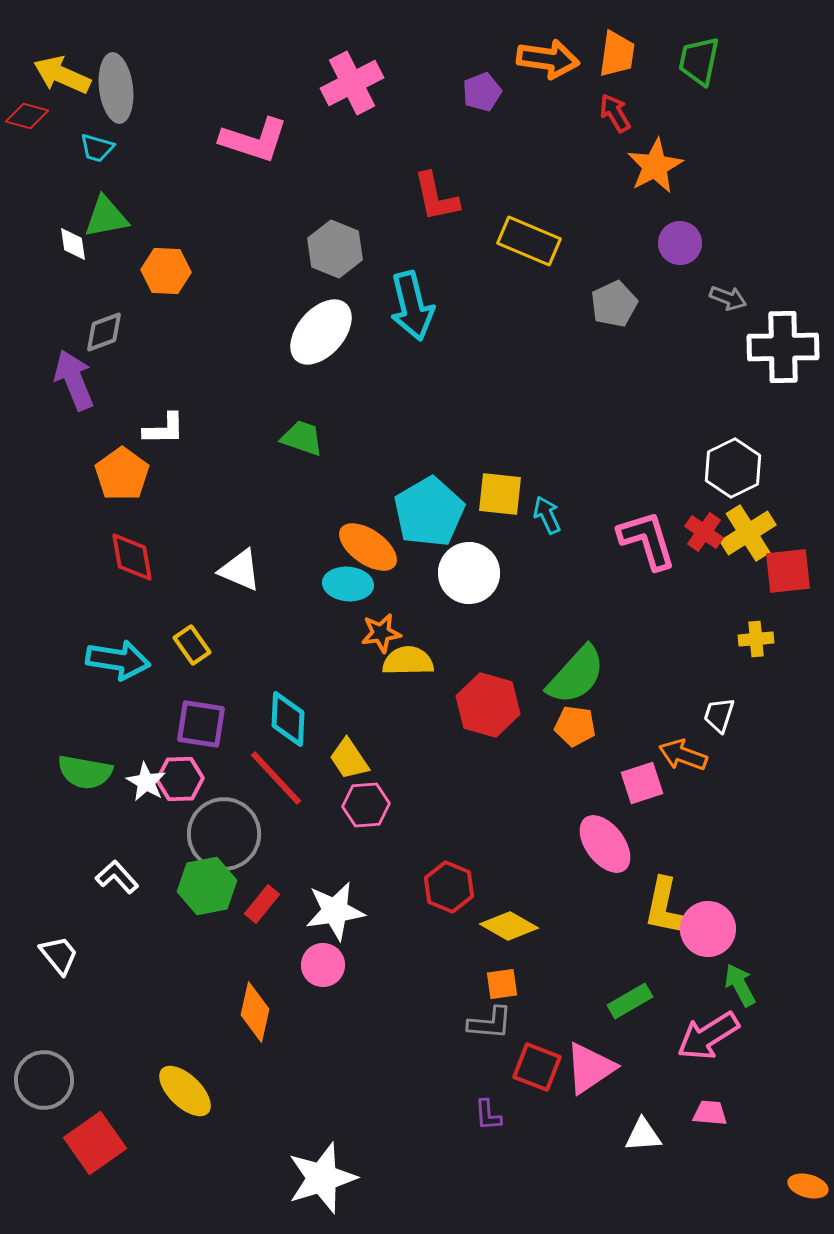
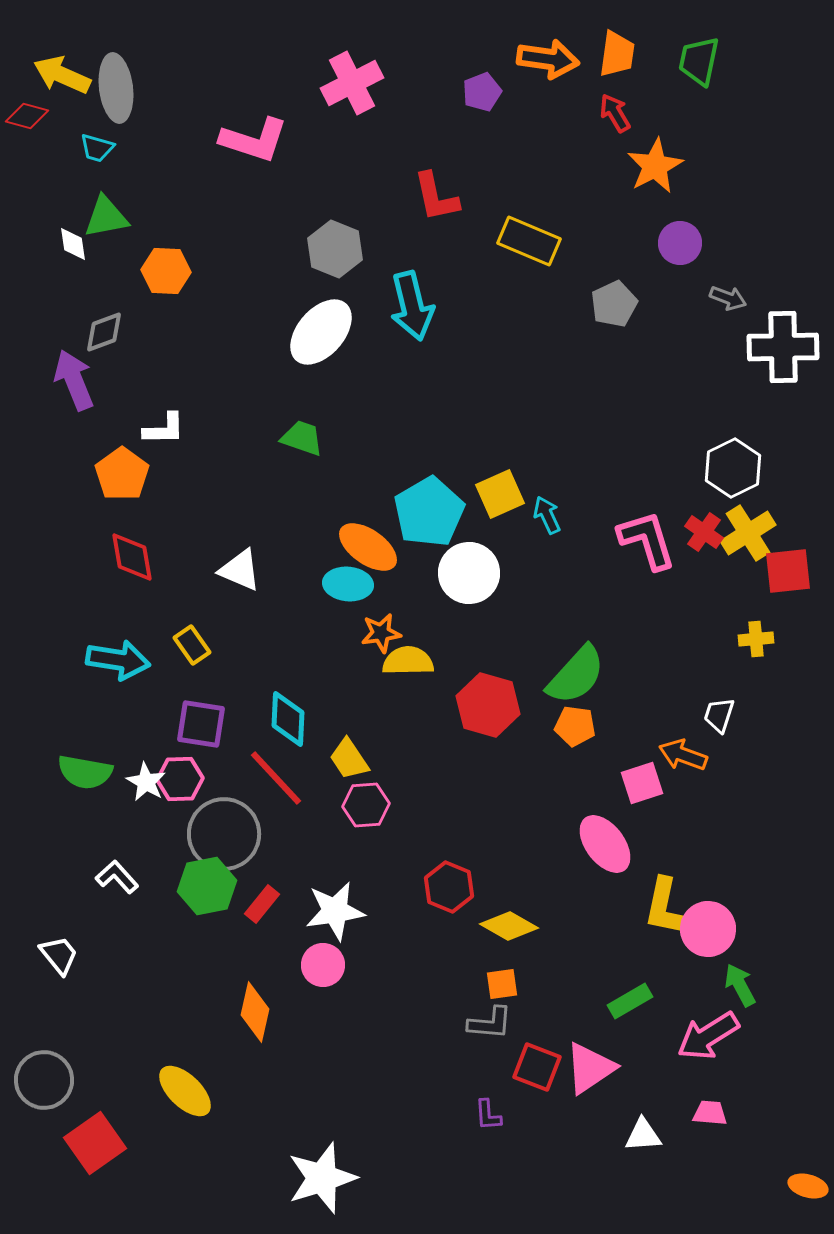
yellow square at (500, 494): rotated 30 degrees counterclockwise
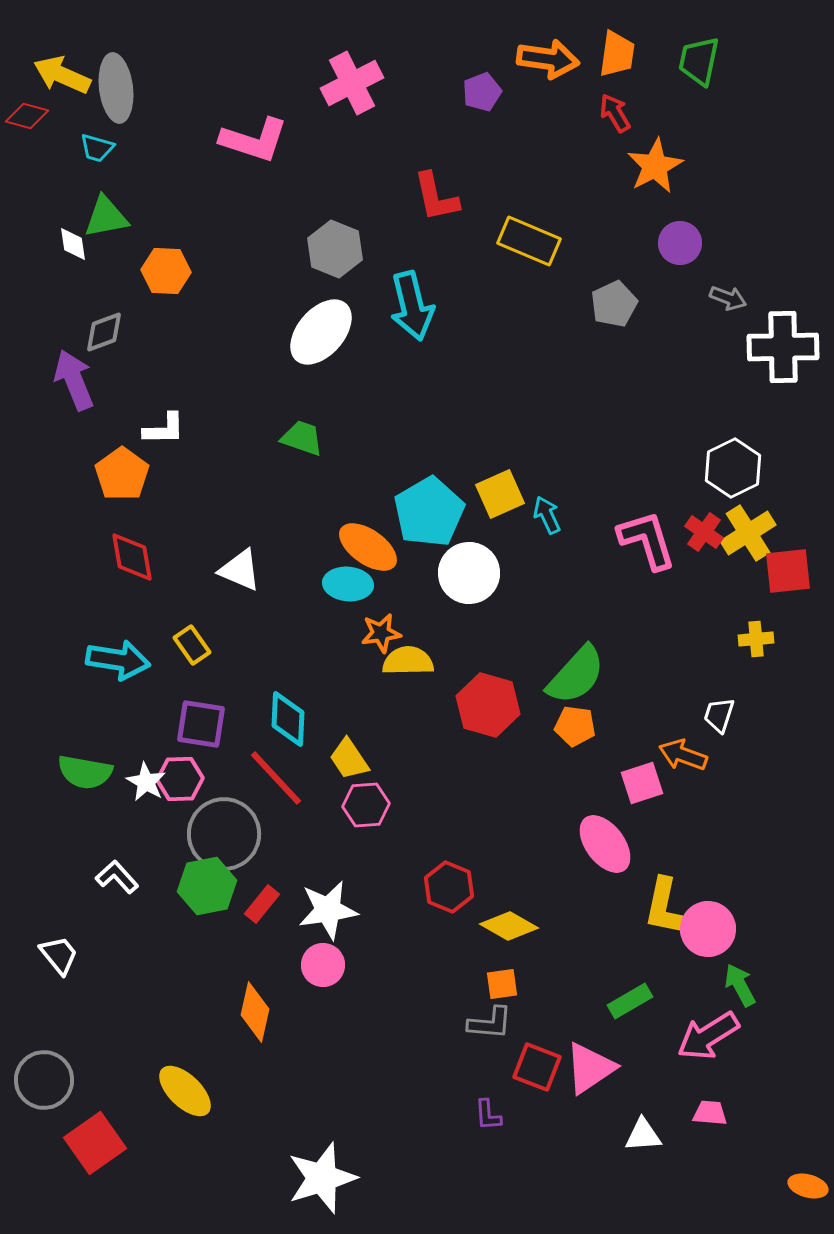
white star at (335, 911): moved 7 px left, 1 px up
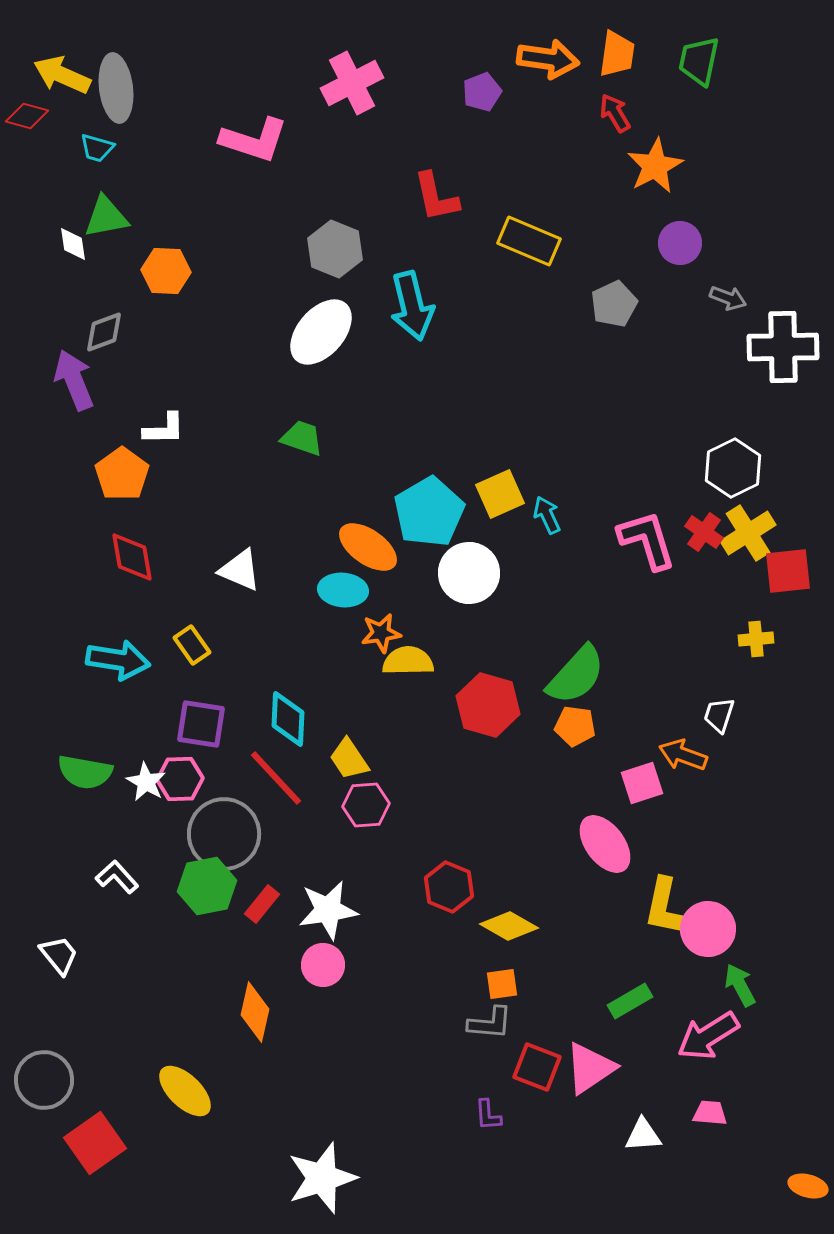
cyan ellipse at (348, 584): moved 5 px left, 6 px down
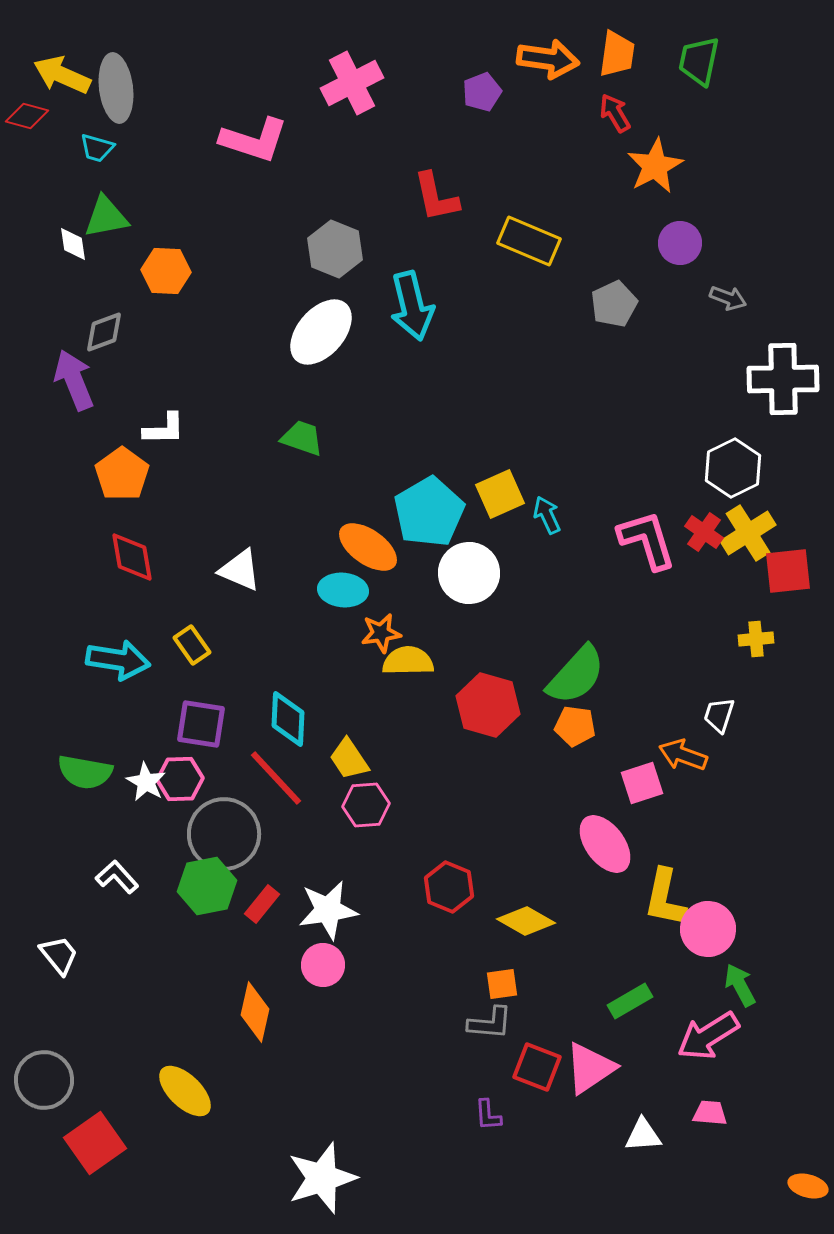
white cross at (783, 347): moved 32 px down
yellow L-shape at (665, 907): moved 9 px up
yellow diamond at (509, 926): moved 17 px right, 5 px up
